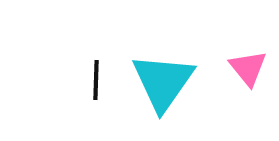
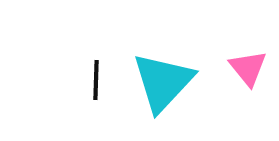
cyan triangle: rotated 8 degrees clockwise
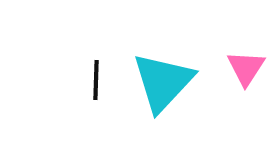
pink triangle: moved 2 px left; rotated 12 degrees clockwise
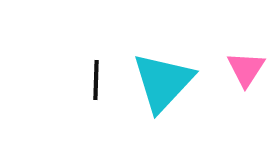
pink triangle: moved 1 px down
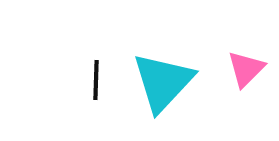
pink triangle: rotated 12 degrees clockwise
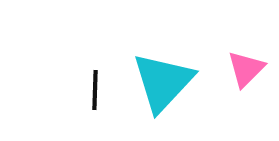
black line: moved 1 px left, 10 px down
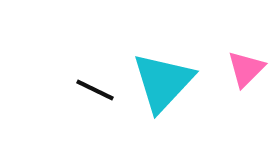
black line: rotated 66 degrees counterclockwise
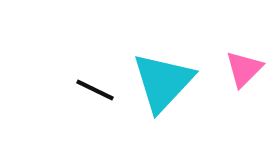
pink triangle: moved 2 px left
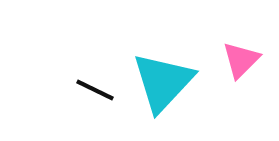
pink triangle: moved 3 px left, 9 px up
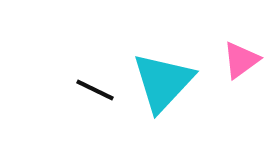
pink triangle: rotated 9 degrees clockwise
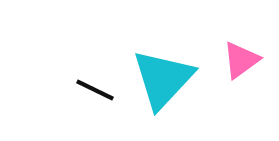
cyan triangle: moved 3 px up
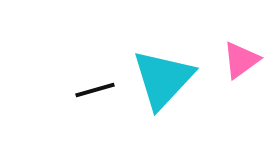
black line: rotated 42 degrees counterclockwise
